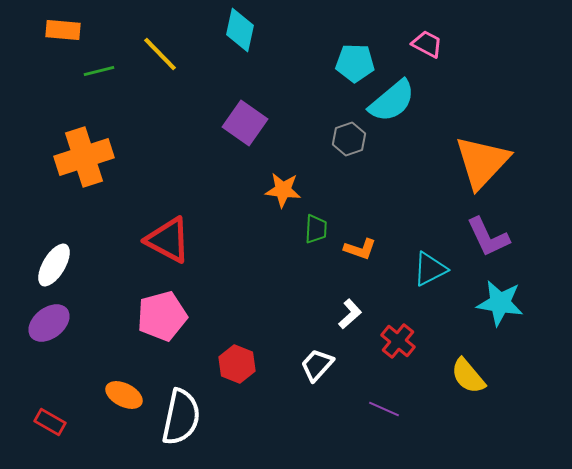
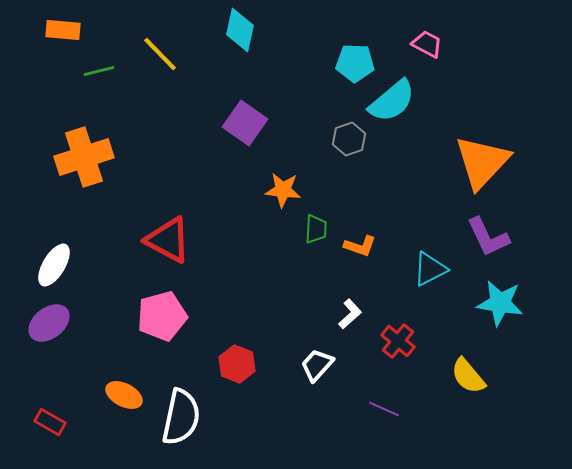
orange L-shape: moved 3 px up
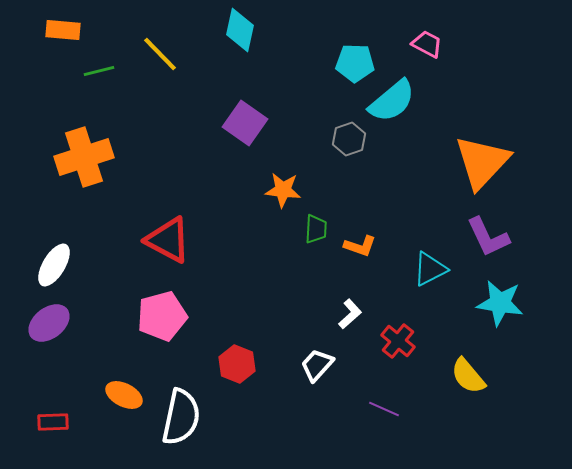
red rectangle: moved 3 px right; rotated 32 degrees counterclockwise
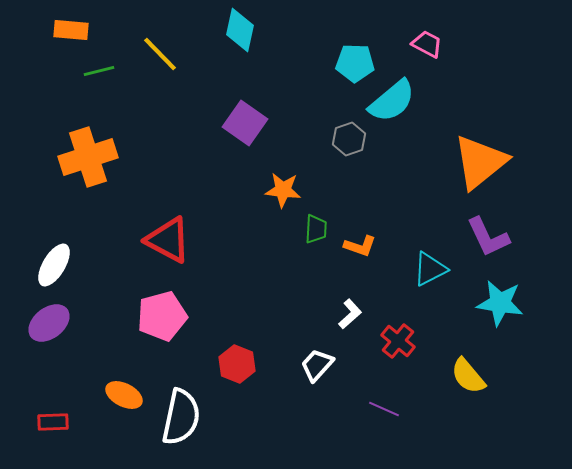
orange rectangle: moved 8 px right
orange cross: moved 4 px right
orange triangle: moved 2 px left; rotated 8 degrees clockwise
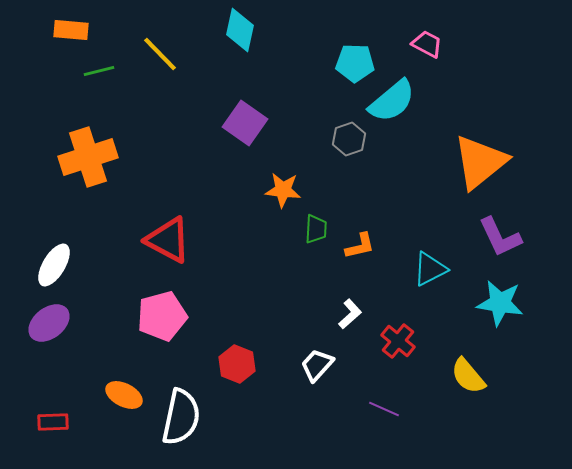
purple L-shape: moved 12 px right
orange L-shape: rotated 32 degrees counterclockwise
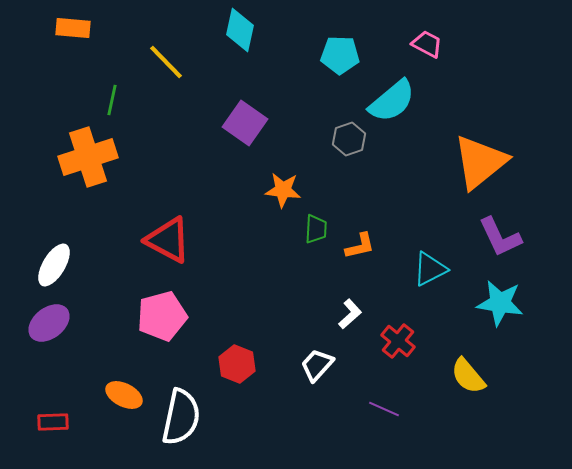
orange rectangle: moved 2 px right, 2 px up
yellow line: moved 6 px right, 8 px down
cyan pentagon: moved 15 px left, 8 px up
green line: moved 13 px right, 29 px down; rotated 64 degrees counterclockwise
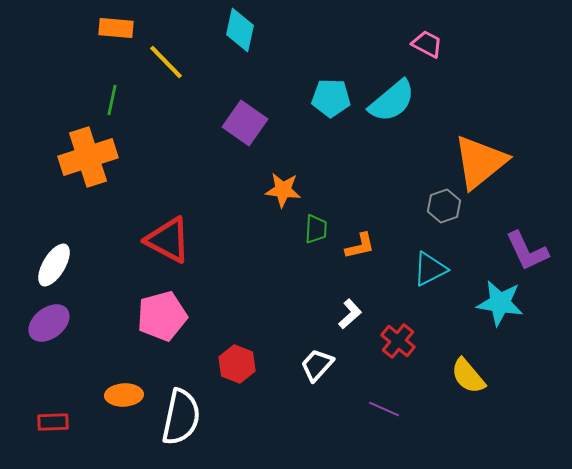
orange rectangle: moved 43 px right
cyan pentagon: moved 9 px left, 43 px down
gray hexagon: moved 95 px right, 67 px down
purple L-shape: moved 27 px right, 14 px down
orange ellipse: rotated 30 degrees counterclockwise
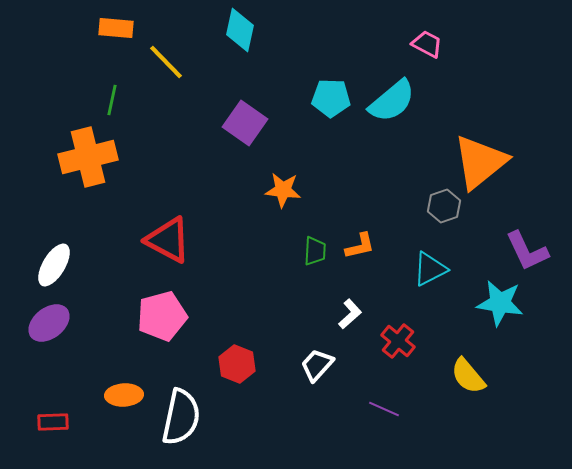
orange cross: rotated 4 degrees clockwise
green trapezoid: moved 1 px left, 22 px down
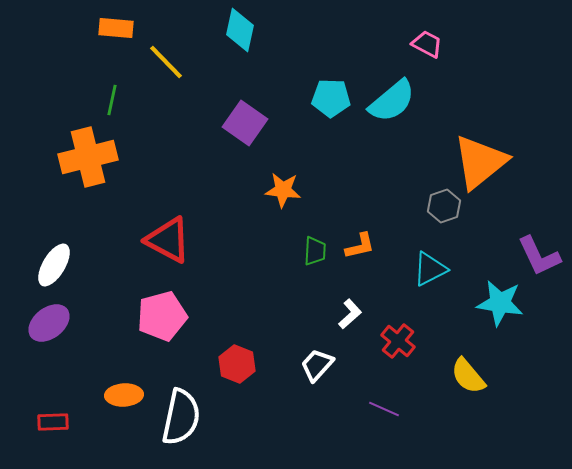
purple L-shape: moved 12 px right, 5 px down
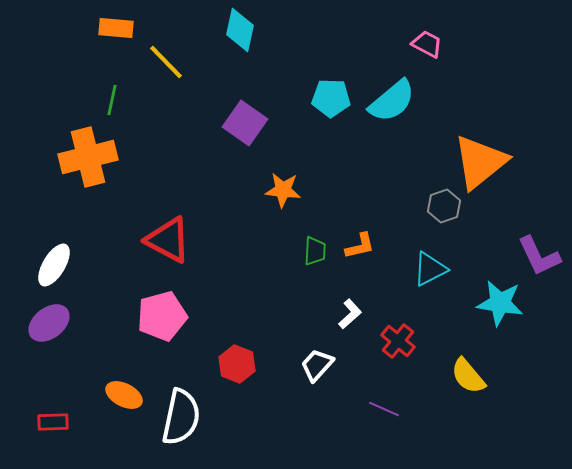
orange ellipse: rotated 30 degrees clockwise
